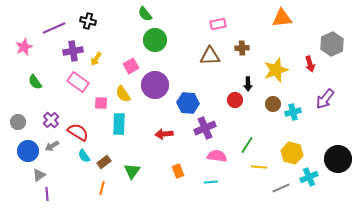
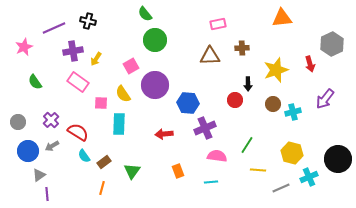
yellow line at (259, 167): moved 1 px left, 3 px down
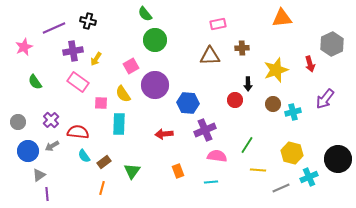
purple cross at (205, 128): moved 2 px down
red semicircle at (78, 132): rotated 25 degrees counterclockwise
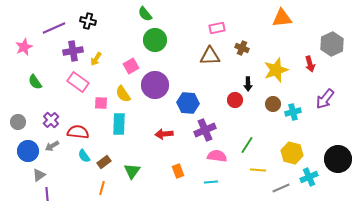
pink rectangle at (218, 24): moved 1 px left, 4 px down
brown cross at (242, 48): rotated 24 degrees clockwise
